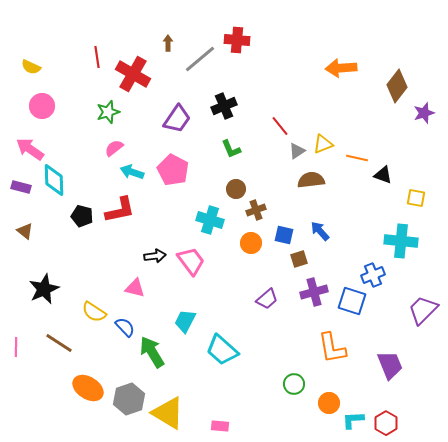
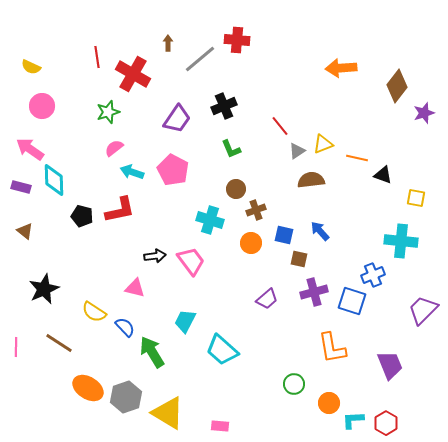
brown square at (299, 259): rotated 30 degrees clockwise
gray hexagon at (129, 399): moved 3 px left, 2 px up
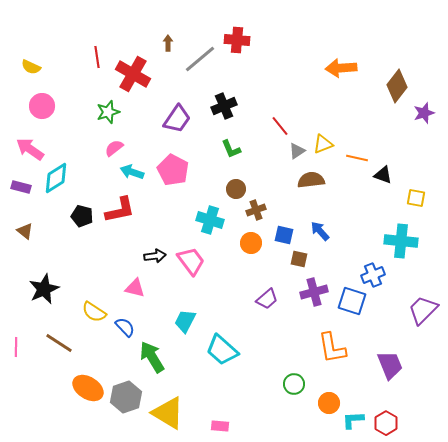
cyan diamond at (54, 180): moved 2 px right, 2 px up; rotated 60 degrees clockwise
green arrow at (152, 352): moved 5 px down
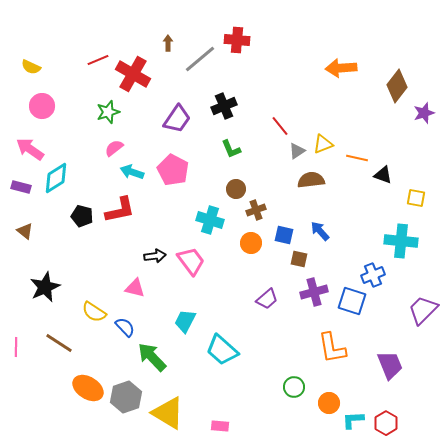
red line at (97, 57): moved 1 px right, 3 px down; rotated 75 degrees clockwise
black star at (44, 289): moved 1 px right, 2 px up
green arrow at (152, 357): rotated 12 degrees counterclockwise
green circle at (294, 384): moved 3 px down
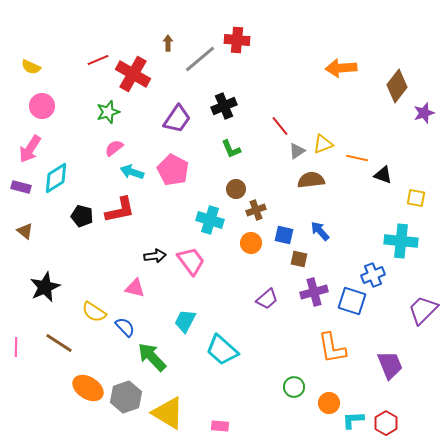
pink arrow at (30, 149): rotated 92 degrees counterclockwise
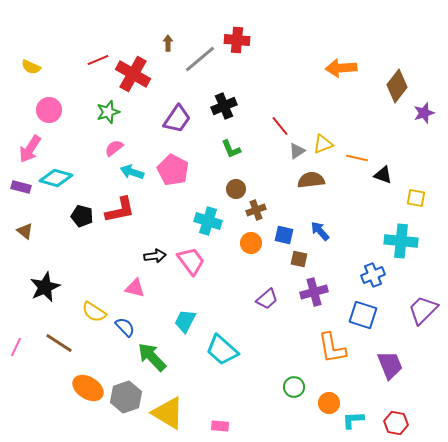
pink circle at (42, 106): moved 7 px right, 4 px down
cyan diamond at (56, 178): rotated 48 degrees clockwise
cyan cross at (210, 220): moved 2 px left, 1 px down
blue square at (352, 301): moved 11 px right, 14 px down
pink line at (16, 347): rotated 24 degrees clockwise
red hexagon at (386, 423): moved 10 px right; rotated 20 degrees counterclockwise
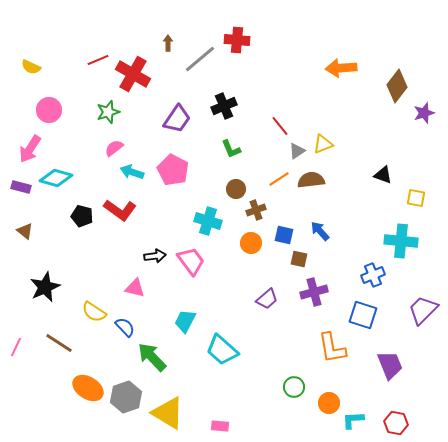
orange line at (357, 158): moved 78 px left, 21 px down; rotated 45 degrees counterclockwise
red L-shape at (120, 210): rotated 48 degrees clockwise
